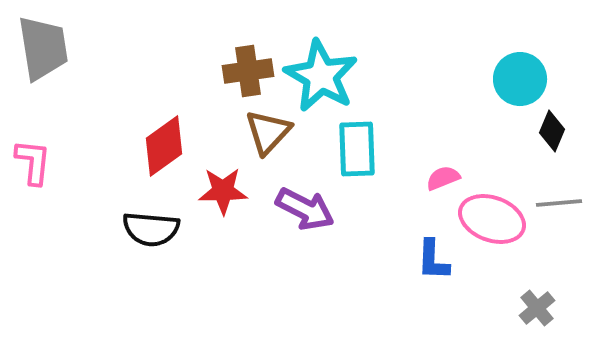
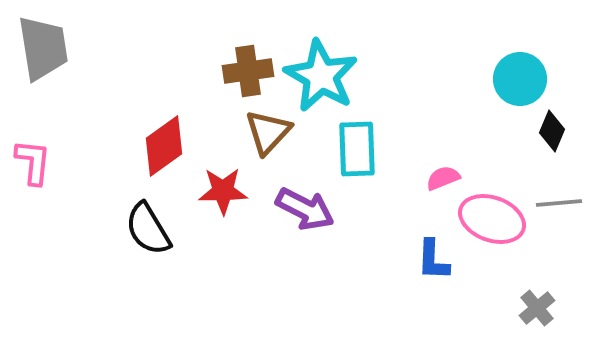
black semicircle: moved 3 px left; rotated 54 degrees clockwise
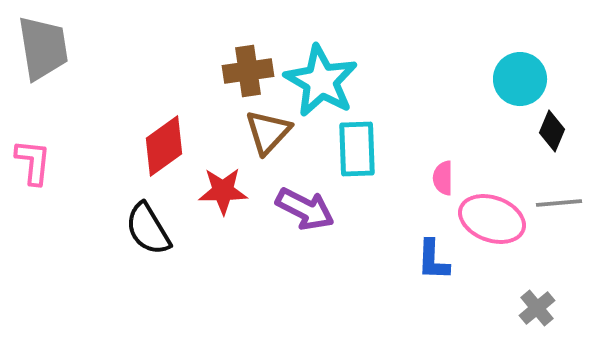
cyan star: moved 5 px down
pink semicircle: rotated 68 degrees counterclockwise
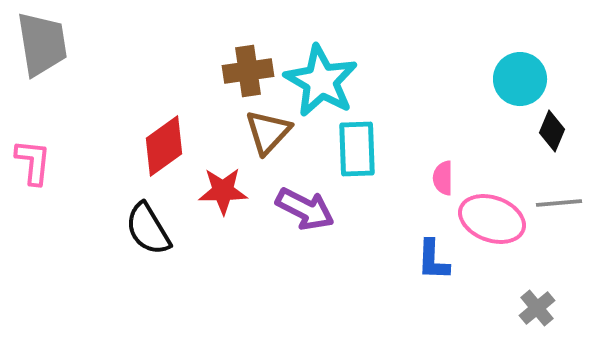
gray trapezoid: moved 1 px left, 4 px up
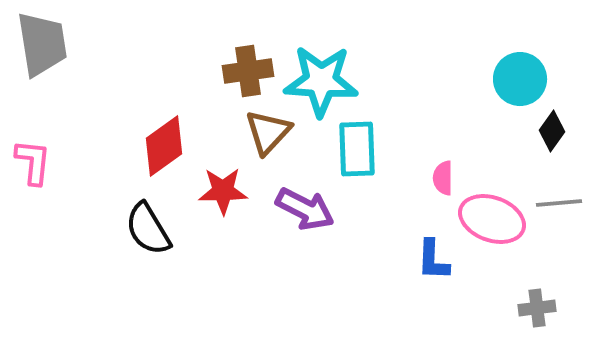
cyan star: rotated 26 degrees counterclockwise
black diamond: rotated 12 degrees clockwise
gray cross: rotated 33 degrees clockwise
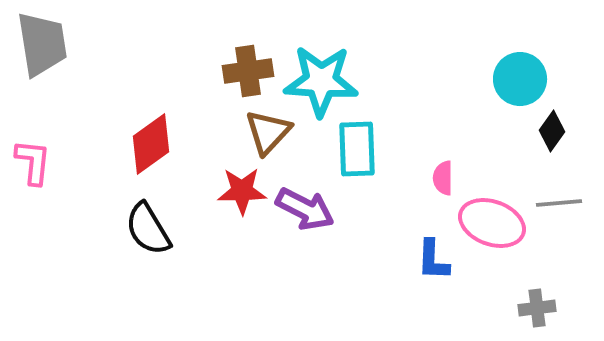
red diamond: moved 13 px left, 2 px up
red star: moved 19 px right
pink ellipse: moved 4 px down
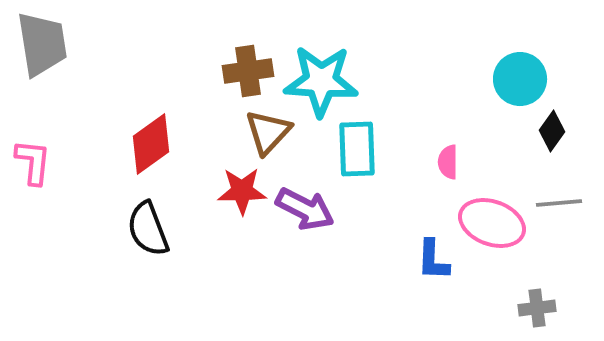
pink semicircle: moved 5 px right, 16 px up
black semicircle: rotated 10 degrees clockwise
